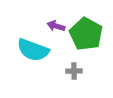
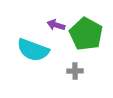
purple arrow: moved 1 px up
gray cross: moved 1 px right
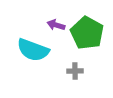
green pentagon: moved 1 px right, 1 px up
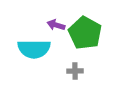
green pentagon: moved 2 px left
cyan semicircle: moved 1 px right, 1 px up; rotated 20 degrees counterclockwise
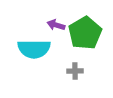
green pentagon: rotated 12 degrees clockwise
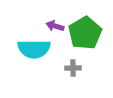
purple arrow: moved 1 px left, 1 px down
gray cross: moved 2 px left, 3 px up
